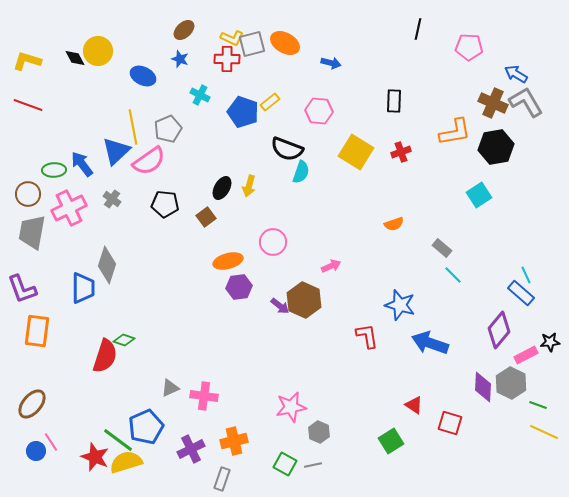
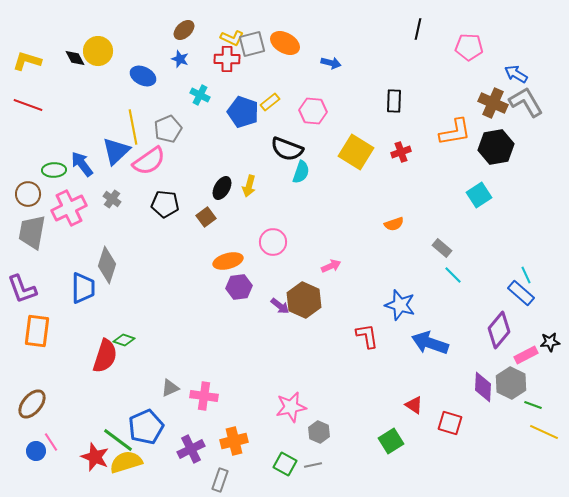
pink hexagon at (319, 111): moved 6 px left
green line at (538, 405): moved 5 px left
gray rectangle at (222, 479): moved 2 px left, 1 px down
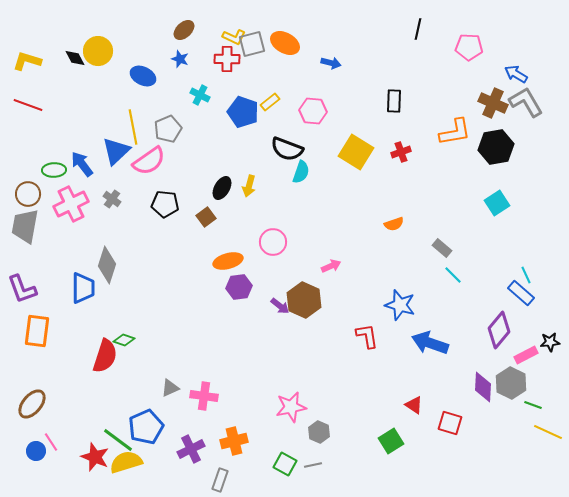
yellow L-shape at (232, 38): moved 2 px right, 1 px up
cyan square at (479, 195): moved 18 px right, 8 px down
pink cross at (69, 208): moved 2 px right, 4 px up
gray trapezoid at (32, 232): moved 7 px left, 6 px up
yellow line at (544, 432): moved 4 px right
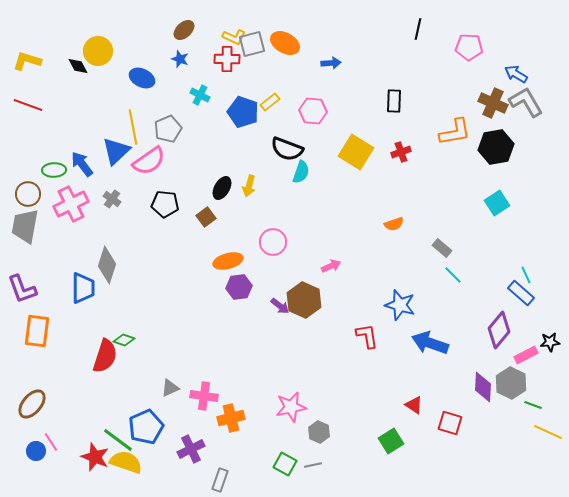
black diamond at (75, 58): moved 3 px right, 8 px down
blue arrow at (331, 63): rotated 18 degrees counterclockwise
blue ellipse at (143, 76): moved 1 px left, 2 px down
orange cross at (234, 441): moved 3 px left, 23 px up
yellow semicircle at (126, 462): rotated 36 degrees clockwise
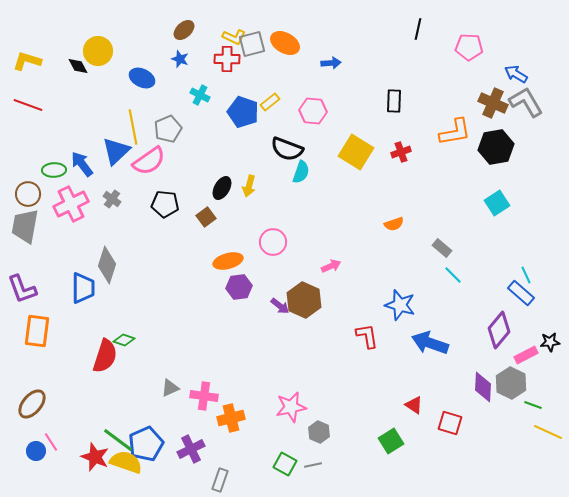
blue pentagon at (146, 427): moved 17 px down
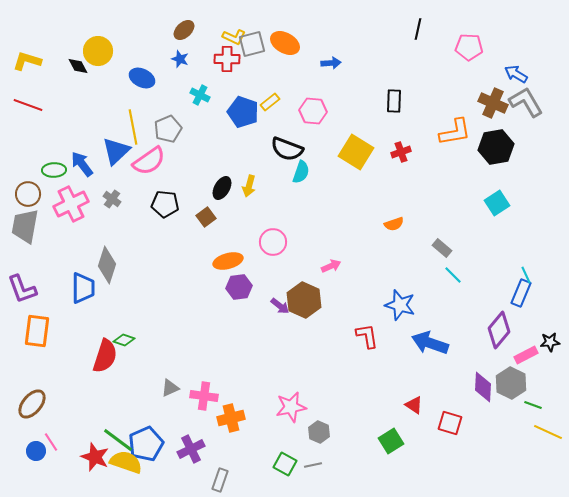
blue rectangle at (521, 293): rotated 72 degrees clockwise
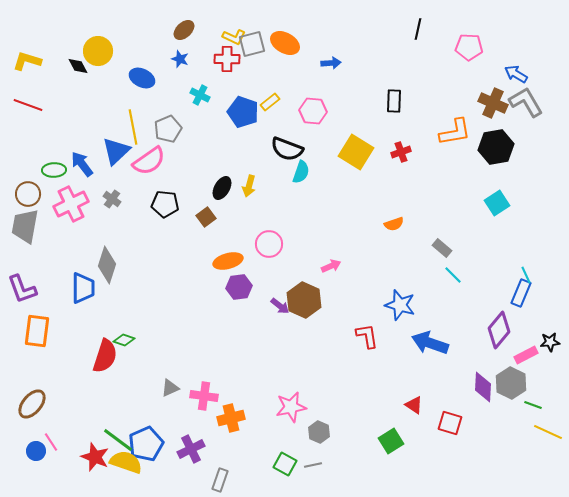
pink circle at (273, 242): moved 4 px left, 2 px down
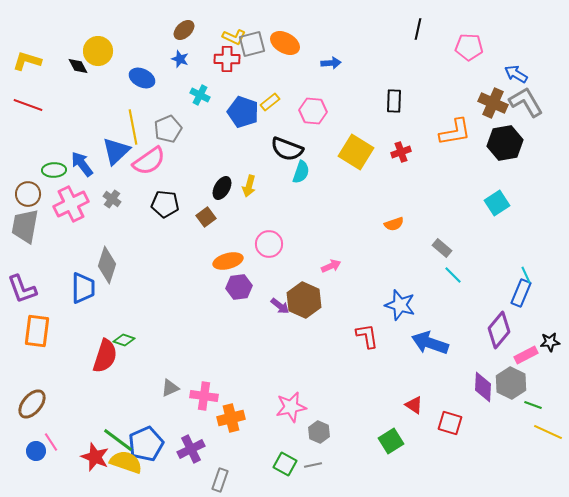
black hexagon at (496, 147): moved 9 px right, 4 px up
